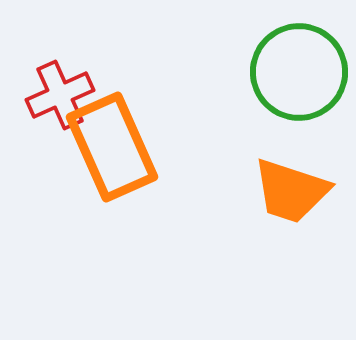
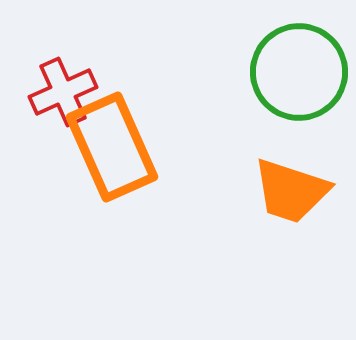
red cross: moved 3 px right, 3 px up
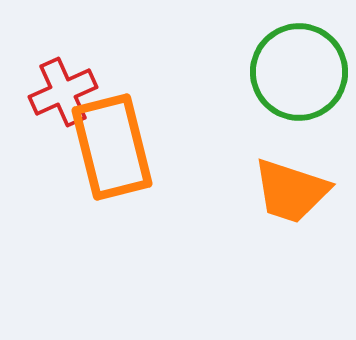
orange rectangle: rotated 10 degrees clockwise
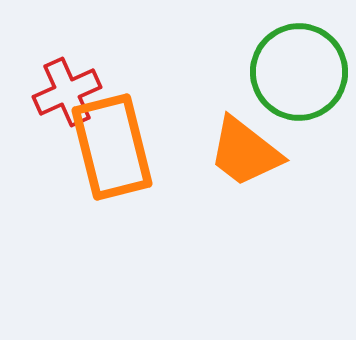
red cross: moved 4 px right
orange trapezoid: moved 46 px left, 39 px up; rotated 20 degrees clockwise
